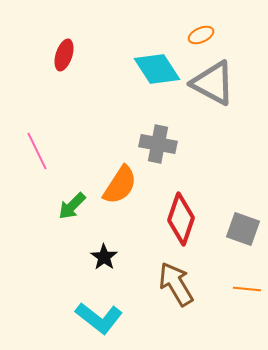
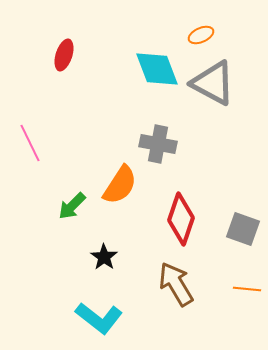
cyan diamond: rotated 12 degrees clockwise
pink line: moved 7 px left, 8 px up
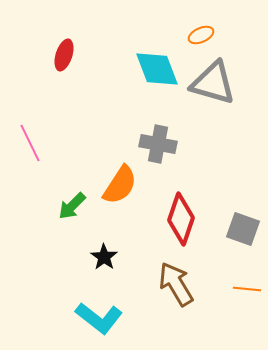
gray triangle: rotated 12 degrees counterclockwise
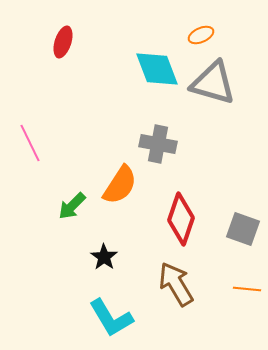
red ellipse: moved 1 px left, 13 px up
cyan L-shape: moved 12 px right; rotated 21 degrees clockwise
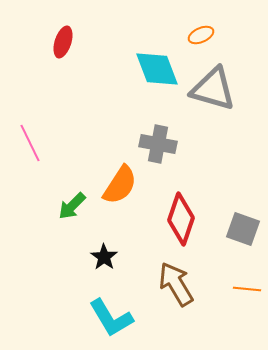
gray triangle: moved 6 px down
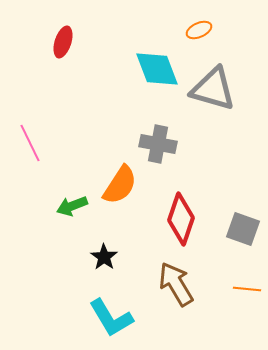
orange ellipse: moved 2 px left, 5 px up
green arrow: rotated 24 degrees clockwise
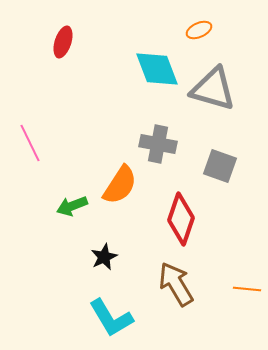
gray square: moved 23 px left, 63 px up
black star: rotated 12 degrees clockwise
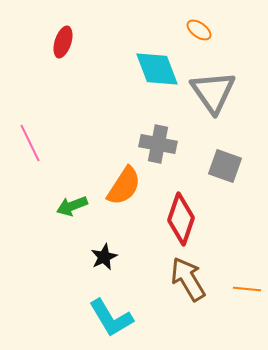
orange ellipse: rotated 60 degrees clockwise
gray triangle: moved 3 px down; rotated 39 degrees clockwise
gray square: moved 5 px right
orange semicircle: moved 4 px right, 1 px down
brown arrow: moved 12 px right, 5 px up
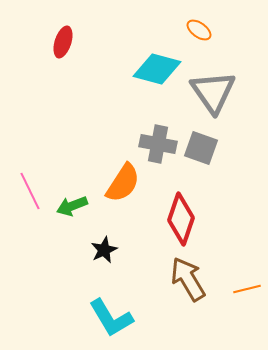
cyan diamond: rotated 54 degrees counterclockwise
pink line: moved 48 px down
gray square: moved 24 px left, 18 px up
orange semicircle: moved 1 px left, 3 px up
black star: moved 7 px up
orange line: rotated 20 degrees counterclockwise
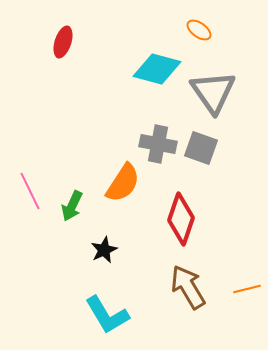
green arrow: rotated 44 degrees counterclockwise
brown arrow: moved 8 px down
cyan L-shape: moved 4 px left, 3 px up
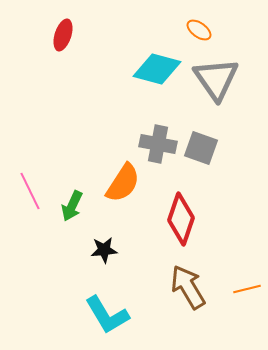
red ellipse: moved 7 px up
gray triangle: moved 3 px right, 13 px up
black star: rotated 20 degrees clockwise
